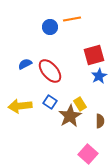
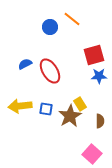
orange line: rotated 48 degrees clockwise
red ellipse: rotated 10 degrees clockwise
blue star: rotated 28 degrees clockwise
blue square: moved 4 px left, 7 px down; rotated 24 degrees counterclockwise
pink square: moved 4 px right
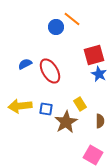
blue circle: moved 6 px right
blue star: moved 2 px up; rotated 28 degrees clockwise
brown star: moved 4 px left, 6 px down
pink square: moved 1 px right, 1 px down; rotated 12 degrees counterclockwise
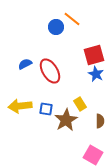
blue star: moved 3 px left
brown star: moved 2 px up
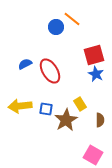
brown semicircle: moved 1 px up
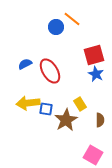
yellow arrow: moved 8 px right, 3 px up
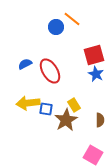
yellow rectangle: moved 6 px left, 1 px down
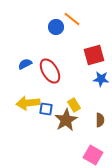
blue star: moved 5 px right, 5 px down; rotated 21 degrees counterclockwise
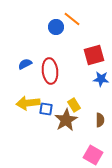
red ellipse: rotated 25 degrees clockwise
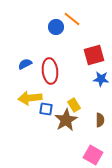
yellow arrow: moved 2 px right, 5 px up
